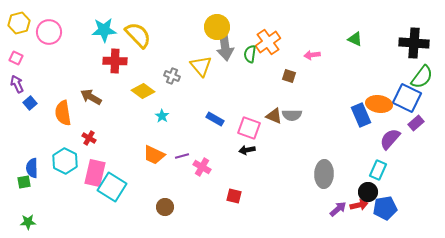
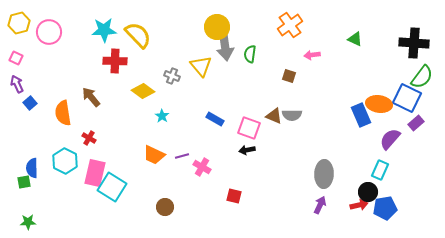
orange cross at (268, 42): moved 22 px right, 17 px up
brown arrow at (91, 97): rotated 20 degrees clockwise
cyan rectangle at (378, 170): moved 2 px right
purple arrow at (338, 209): moved 18 px left, 4 px up; rotated 24 degrees counterclockwise
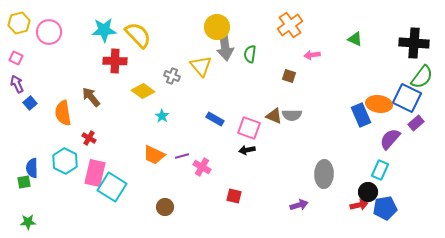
purple arrow at (320, 205): moved 21 px left; rotated 48 degrees clockwise
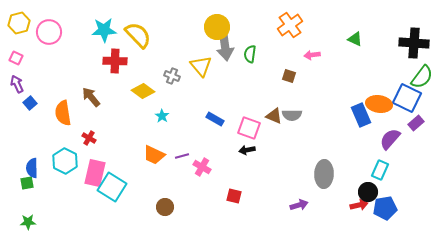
green square at (24, 182): moved 3 px right, 1 px down
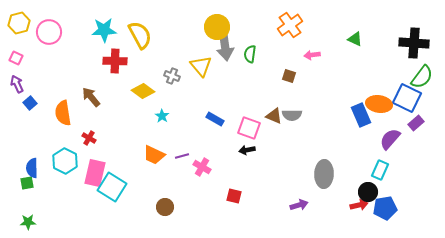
yellow semicircle at (138, 35): moved 2 px right; rotated 16 degrees clockwise
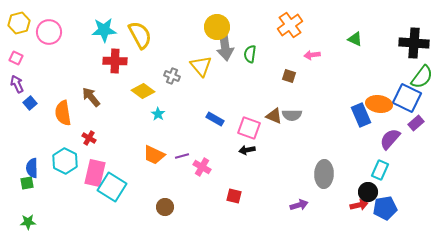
cyan star at (162, 116): moved 4 px left, 2 px up
